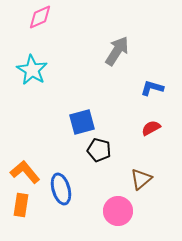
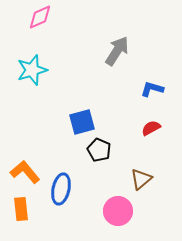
cyan star: rotated 24 degrees clockwise
blue L-shape: moved 1 px down
black pentagon: rotated 10 degrees clockwise
blue ellipse: rotated 28 degrees clockwise
orange rectangle: moved 4 px down; rotated 15 degrees counterclockwise
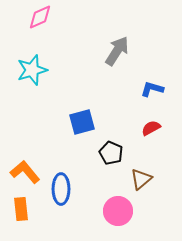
black pentagon: moved 12 px right, 3 px down
blue ellipse: rotated 12 degrees counterclockwise
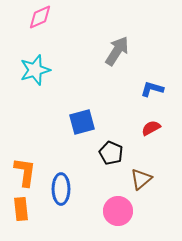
cyan star: moved 3 px right
orange L-shape: rotated 48 degrees clockwise
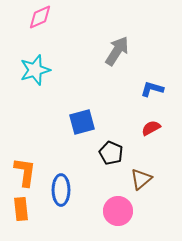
blue ellipse: moved 1 px down
